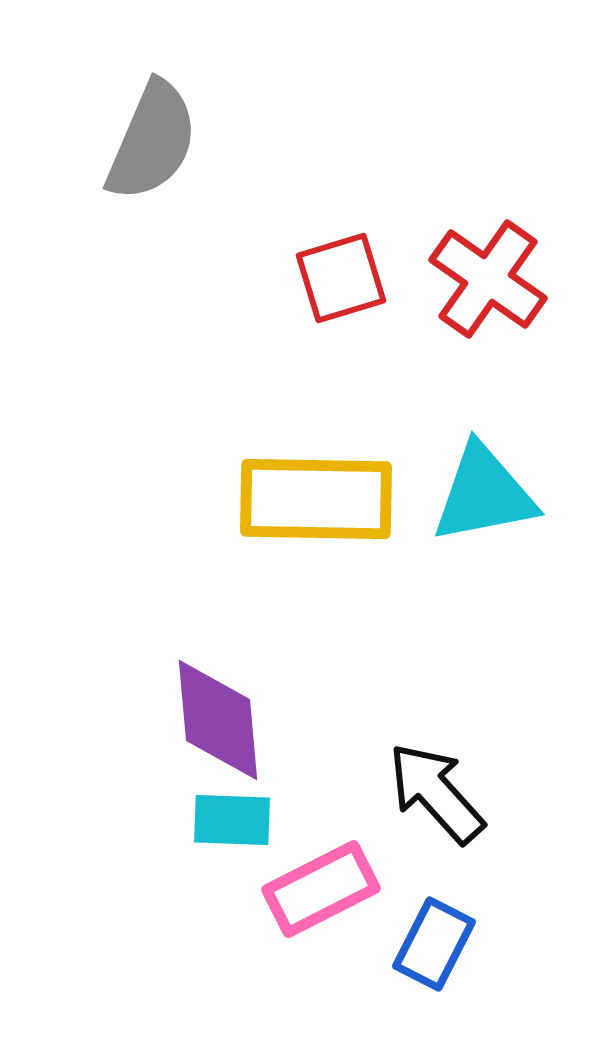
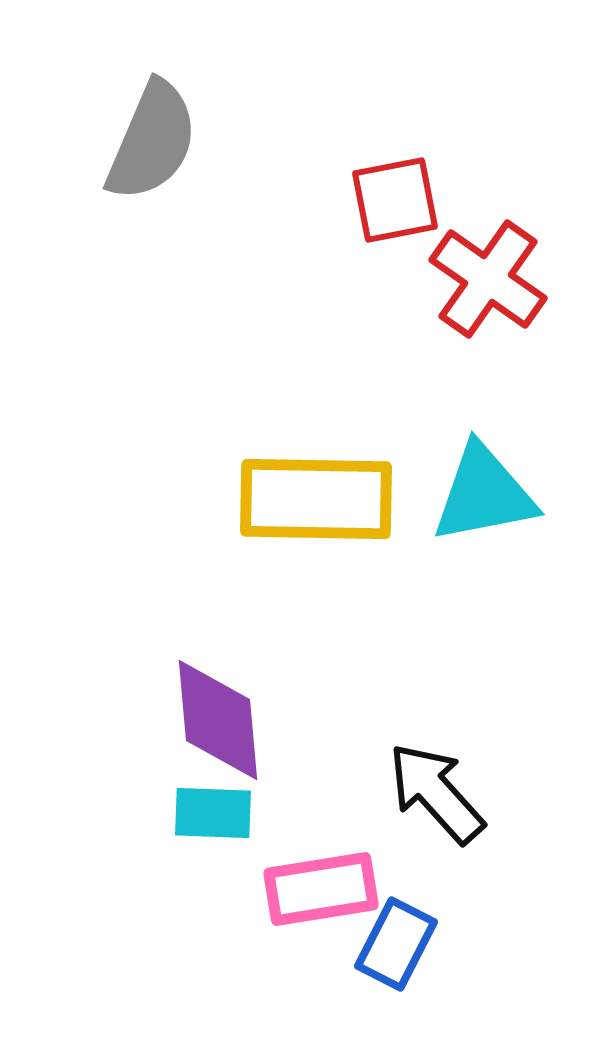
red square: moved 54 px right, 78 px up; rotated 6 degrees clockwise
cyan rectangle: moved 19 px left, 7 px up
pink rectangle: rotated 18 degrees clockwise
blue rectangle: moved 38 px left
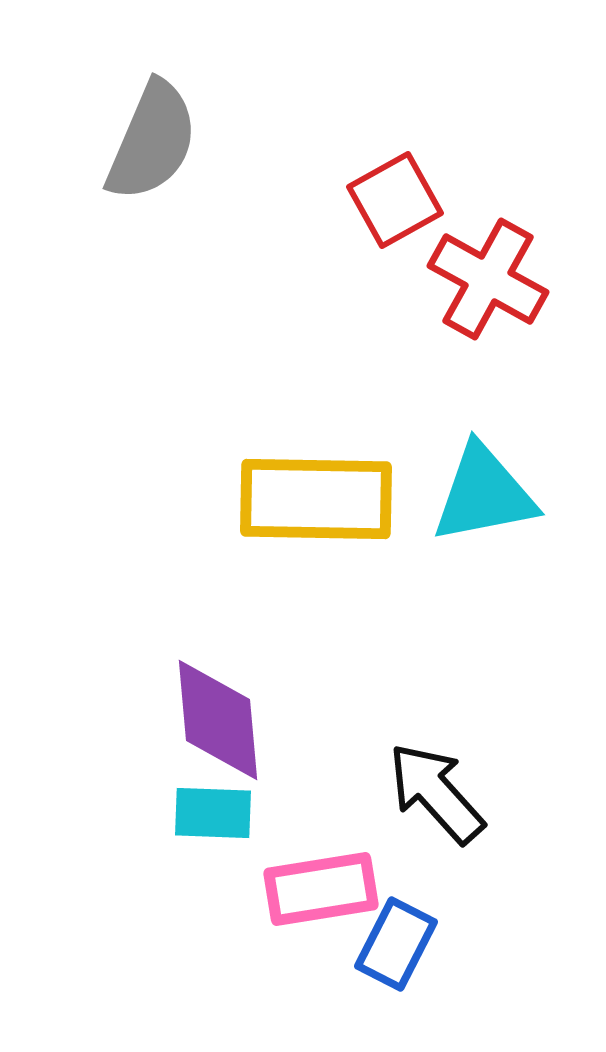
red square: rotated 18 degrees counterclockwise
red cross: rotated 6 degrees counterclockwise
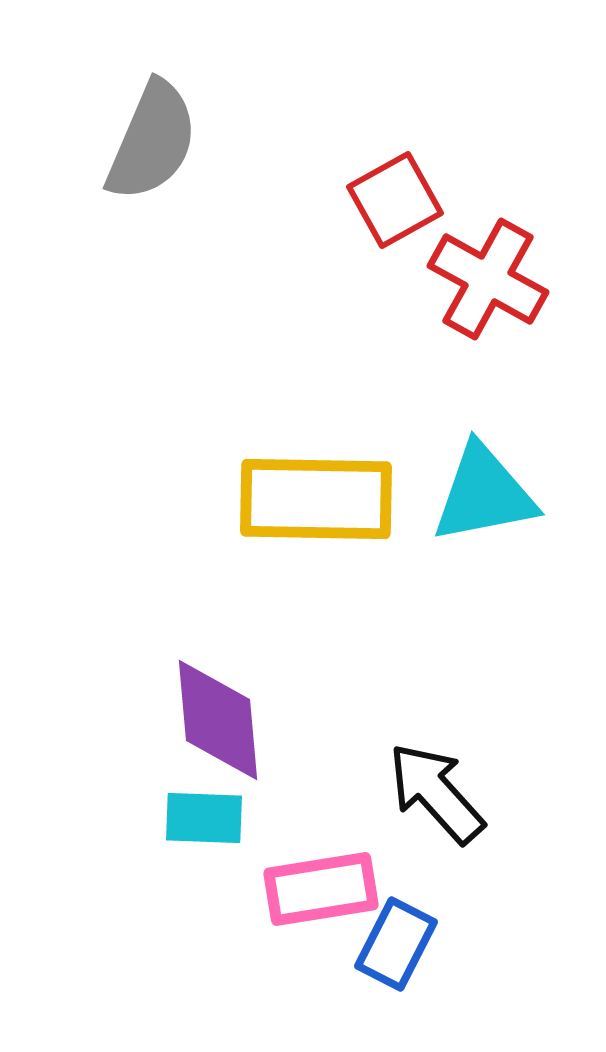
cyan rectangle: moved 9 px left, 5 px down
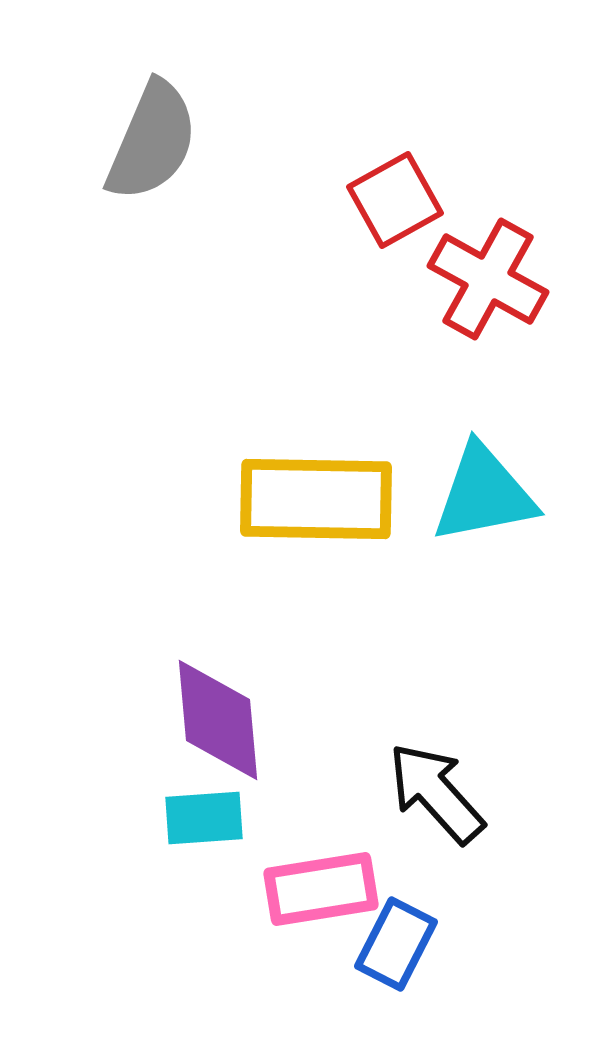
cyan rectangle: rotated 6 degrees counterclockwise
